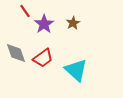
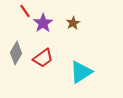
purple star: moved 1 px left, 1 px up
gray diamond: rotated 50 degrees clockwise
cyan triangle: moved 5 px right, 2 px down; rotated 45 degrees clockwise
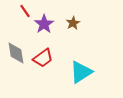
purple star: moved 1 px right, 1 px down
gray diamond: rotated 40 degrees counterclockwise
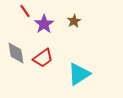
brown star: moved 1 px right, 2 px up
cyan triangle: moved 2 px left, 2 px down
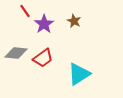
brown star: rotated 16 degrees counterclockwise
gray diamond: rotated 75 degrees counterclockwise
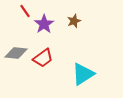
brown star: rotated 24 degrees clockwise
cyan triangle: moved 4 px right
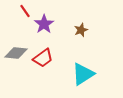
brown star: moved 7 px right, 9 px down
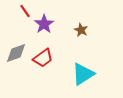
brown star: rotated 24 degrees counterclockwise
gray diamond: rotated 25 degrees counterclockwise
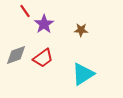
brown star: rotated 24 degrees counterclockwise
gray diamond: moved 2 px down
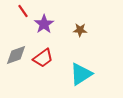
red line: moved 2 px left
brown star: moved 1 px left
cyan triangle: moved 2 px left
